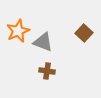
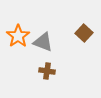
orange star: moved 5 px down; rotated 10 degrees counterclockwise
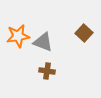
orange star: rotated 25 degrees clockwise
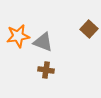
brown square: moved 5 px right, 4 px up
brown cross: moved 1 px left, 1 px up
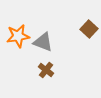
brown cross: rotated 28 degrees clockwise
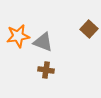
brown cross: rotated 28 degrees counterclockwise
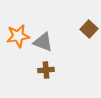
brown cross: rotated 14 degrees counterclockwise
